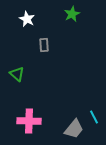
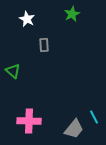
green triangle: moved 4 px left, 3 px up
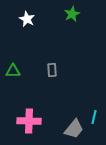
gray rectangle: moved 8 px right, 25 px down
green triangle: rotated 42 degrees counterclockwise
cyan line: rotated 40 degrees clockwise
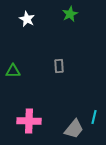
green star: moved 2 px left
gray rectangle: moved 7 px right, 4 px up
